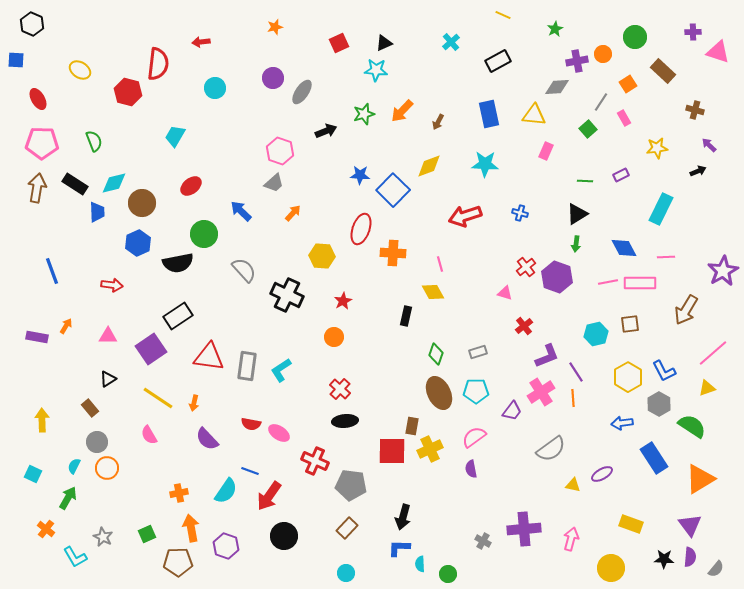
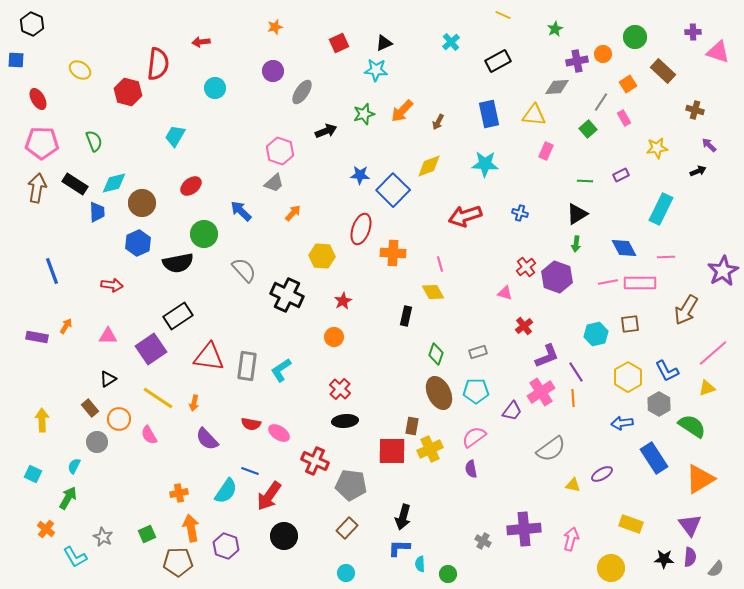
purple circle at (273, 78): moved 7 px up
blue L-shape at (664, 371): moved 3 px right
orange circle at (107, 468): moved 12 px right, 49 px up
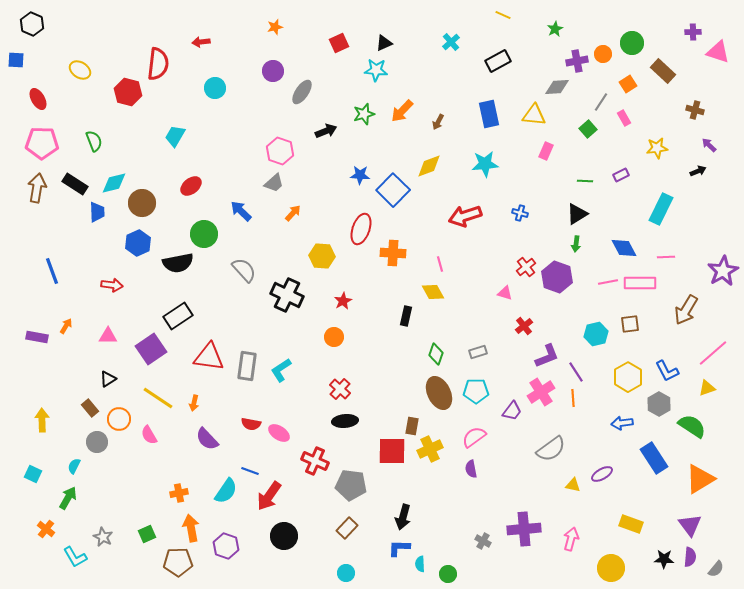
green circle at (635, 37): moved 3 px left, 6 px down
cyan star at (485, 164): rotated 8 degrees counterclockwise
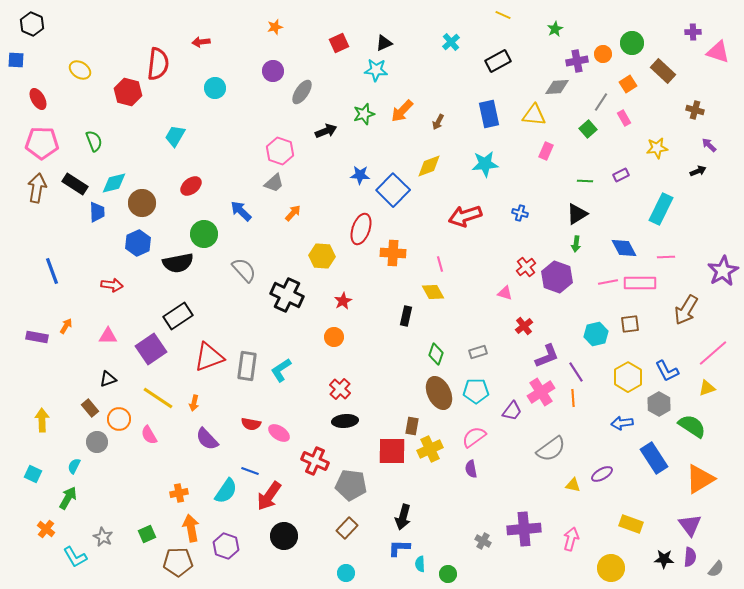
red triangle at (209, 357): rotated 28 degrees counterclockwise
black triangle at (108, 379): rotated 12 degrees clockwise
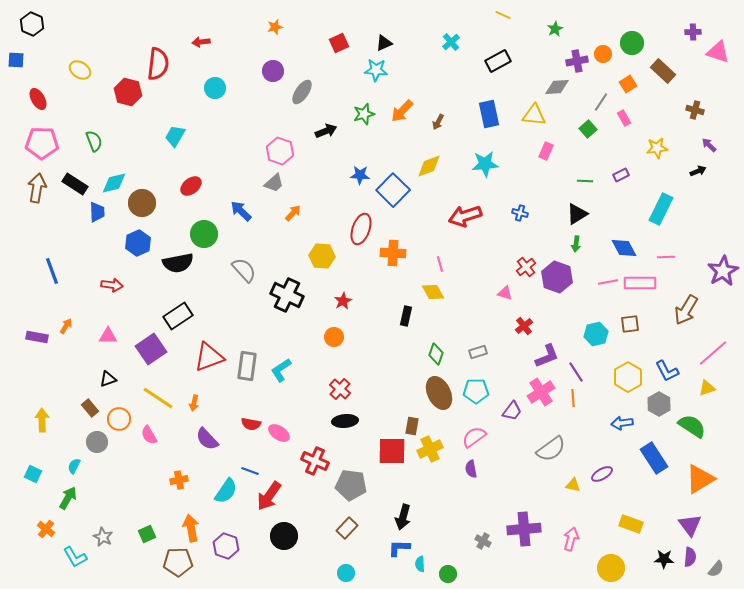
orange cross at (179, 493): moved 13 px up
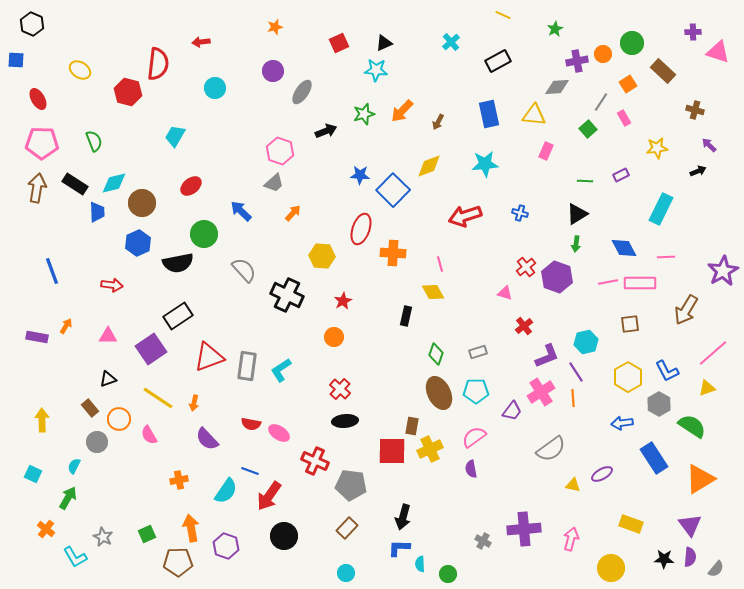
cyan hexagon at (596, 334): moved 10 px left, 8 px down
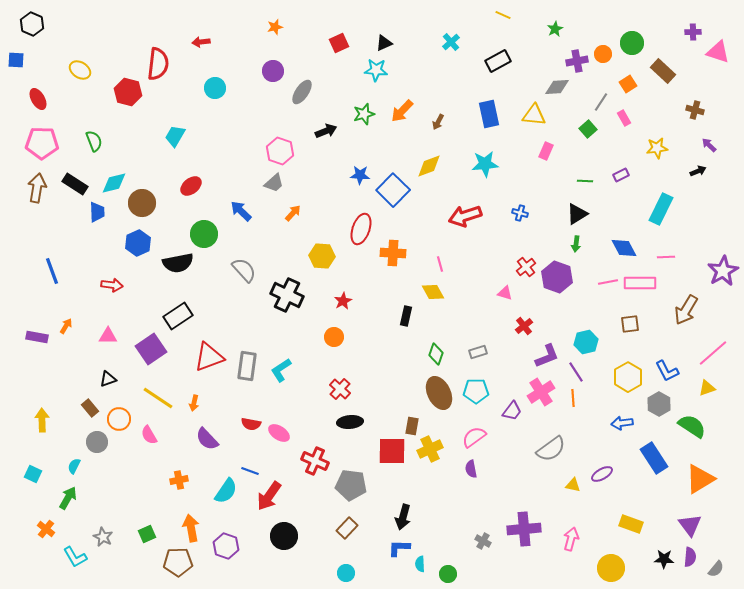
black ellipse at (345, 421): moved 5 px right, 1 px down
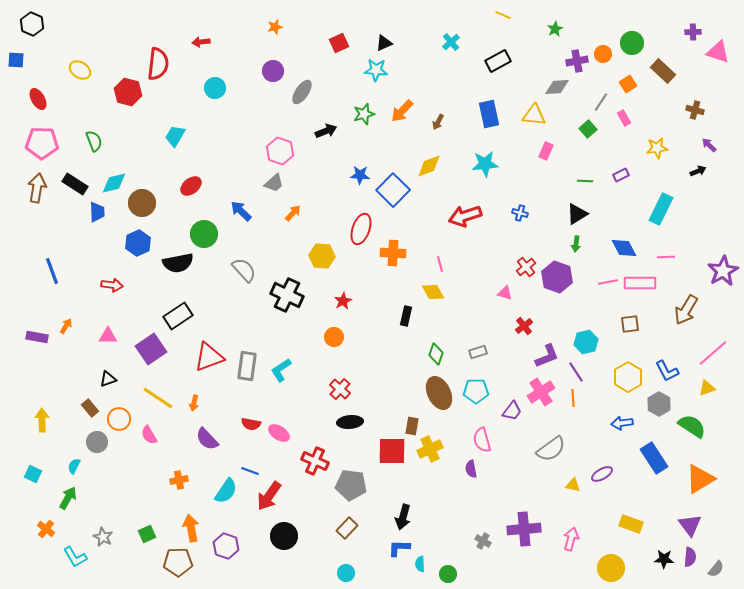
pink semicircle at (474, 437): moved 8 px right, 3 px down; rotated 70 degrees counterclockwise
